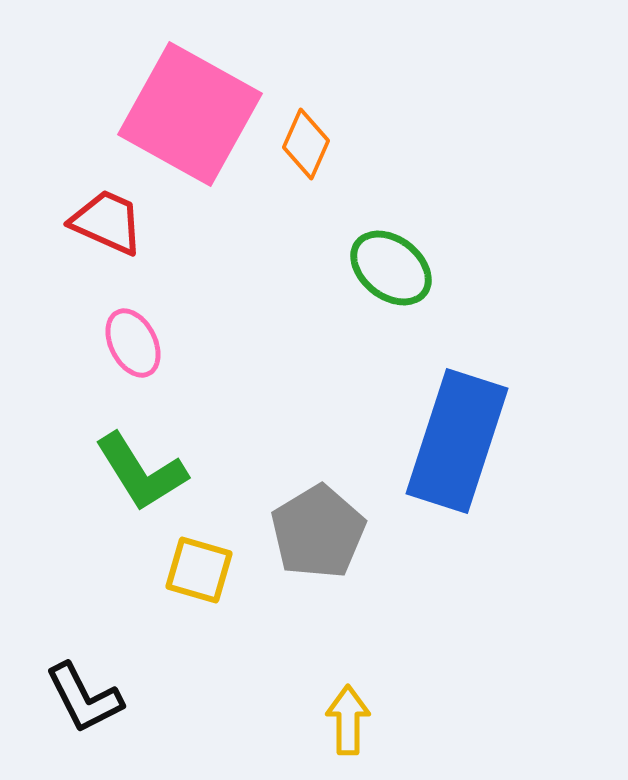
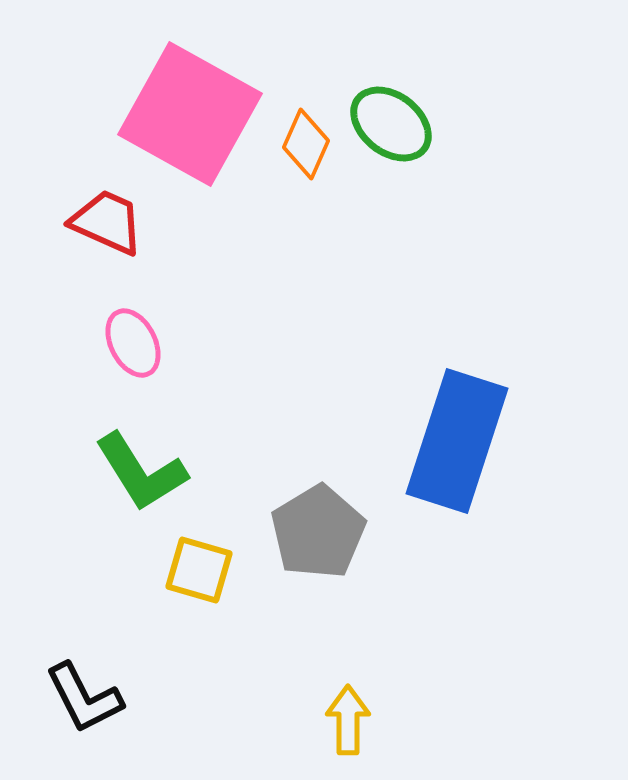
green ellipse: moved 144 px up
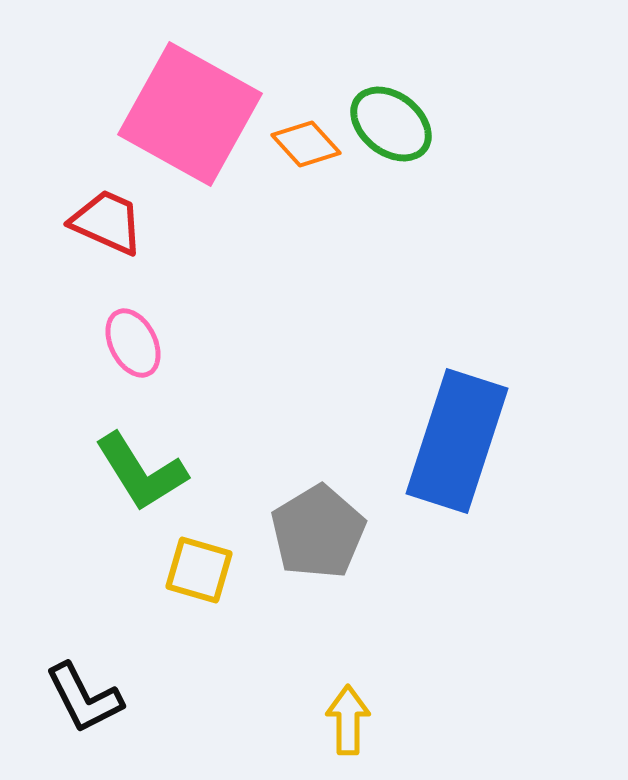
orange diamond: rotated 66 degrees counterclockwise
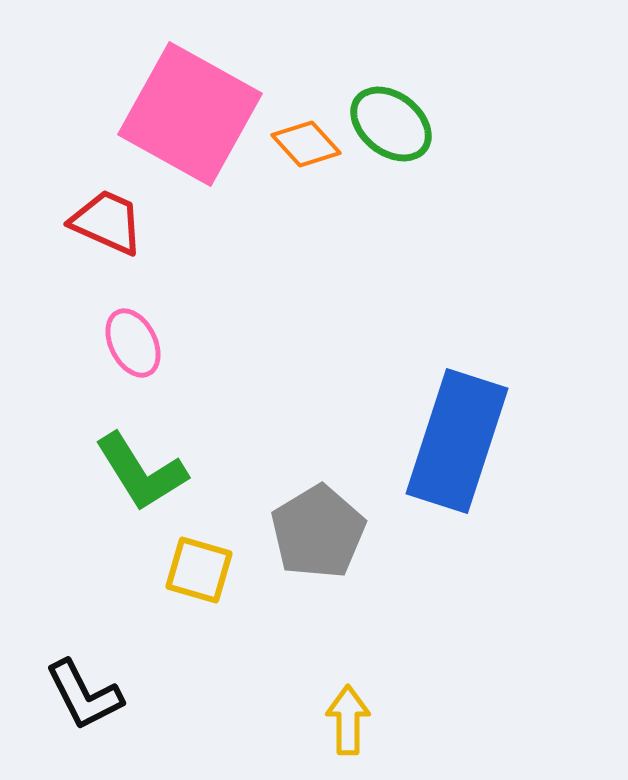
black L-shape: moved 3 px up
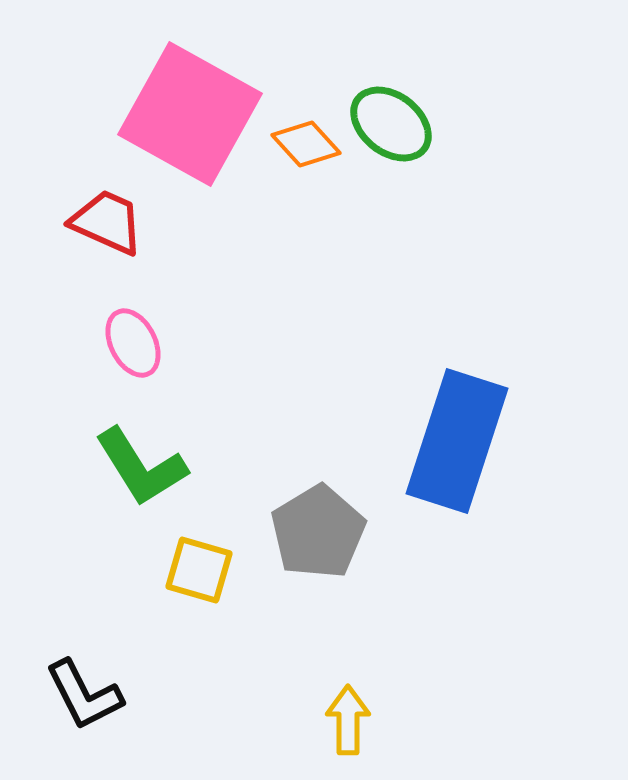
green L-shape: moved 5 px up
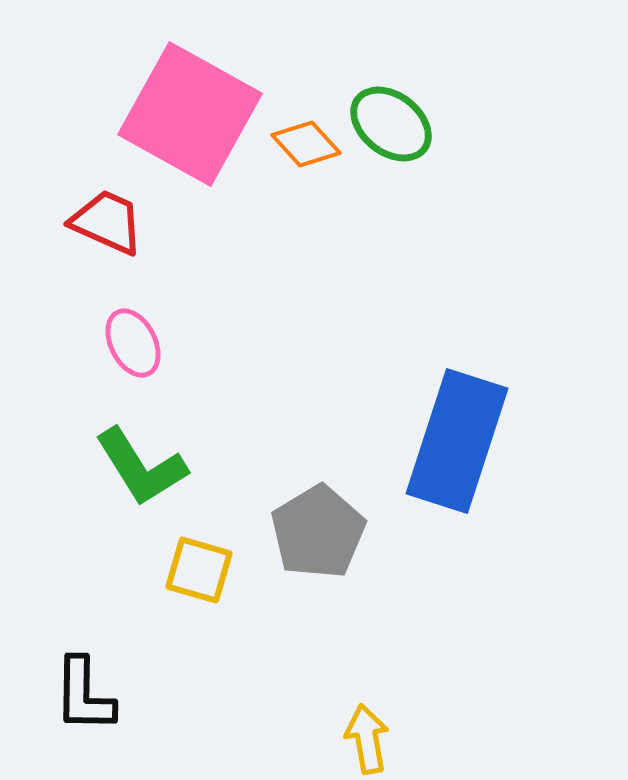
black L-shape: rotated 28 degrees clockwise
yellow arrow: moved 19 px right, 19 px down; rotated 10 degrees counterclockwise
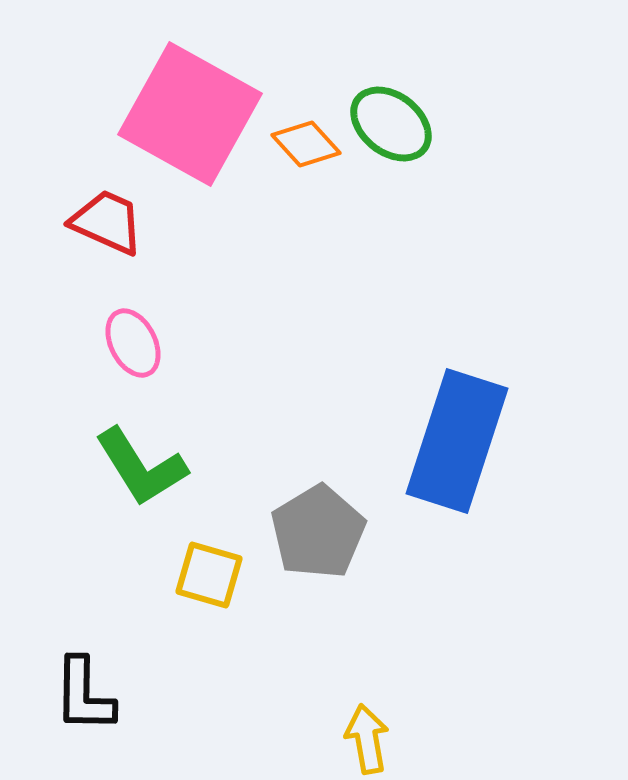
yellow square: moved 10 px right, 5 px down
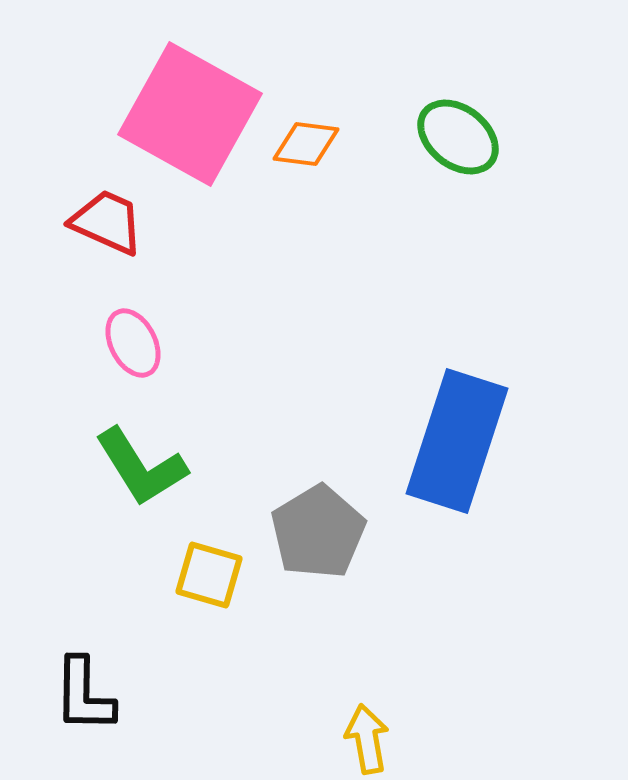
green ellipse: moved 67 px right, 13 px down
orange diamond: rotated 40 degrees counterclockwise
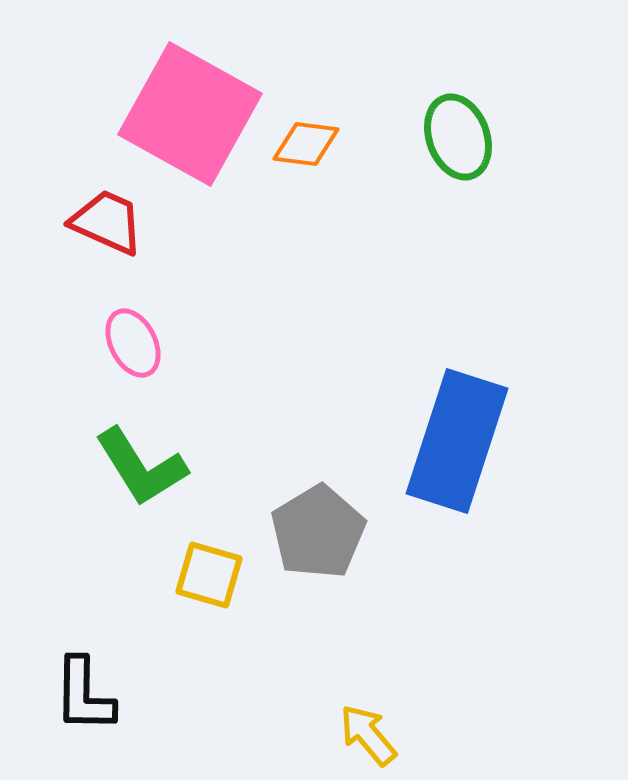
green ellipse: rotated 32 degrees clockwise
yellow arrow: moved 1 px right, 4 px up; rotated 30 degrees counterclockwise
